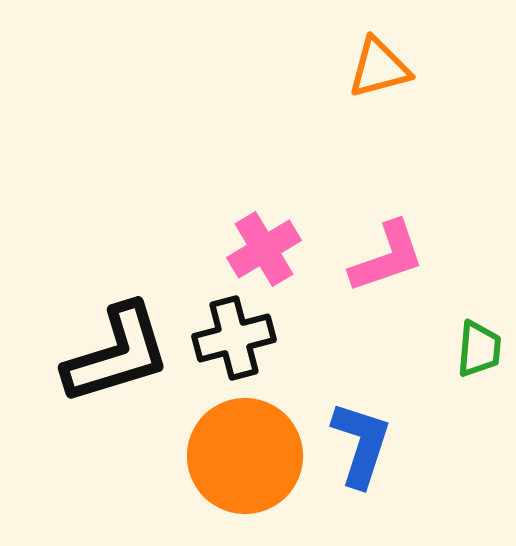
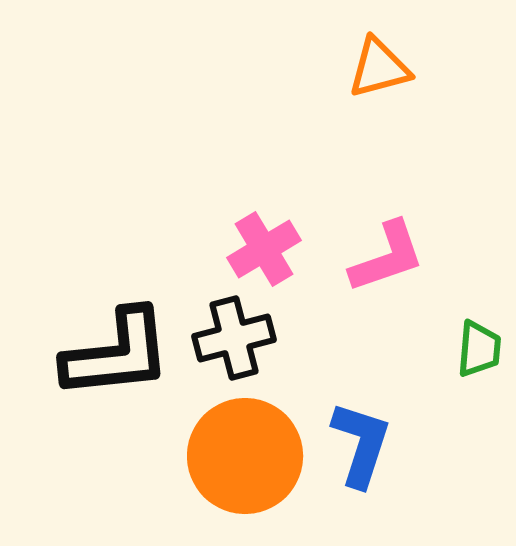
black L-shape: rotated 11 degrees clockwise
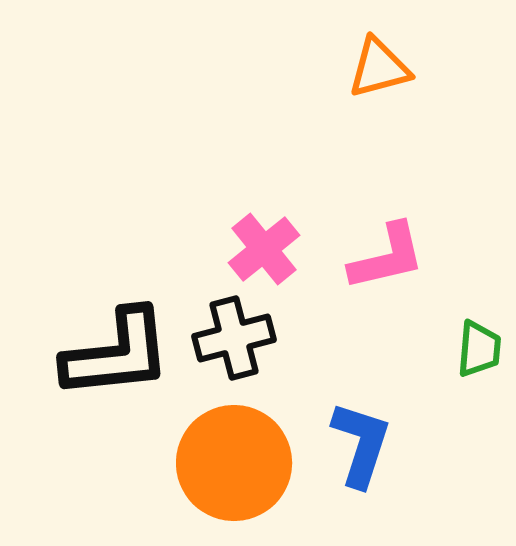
pink cross: rotated 8 degrees counterclockwise
pink L-shape: rotated 6 degrees clockwise
orange circle: moved 11 px left, 7 px down
